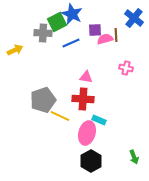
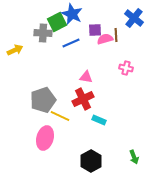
red cross: rotated 30 degrees counterclockwise
pink ellipse: moved 42 px left, 5 px down
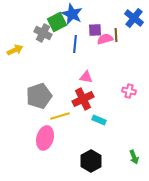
gray cross: rotated 24 degrees clockwise
blue line: moved 4 px right, 1 px down; rotated 60 degrees counterclockwise
pink cross: moved 3 px right, 23 px down
gray pentagon: moved 4 px left, 4 px up
yellow line: rotated 42 degrees counterclockwise
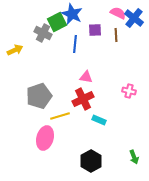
pink semicircle: moved 13 px right, 26 px up; rotated 42 degrees clockwise
